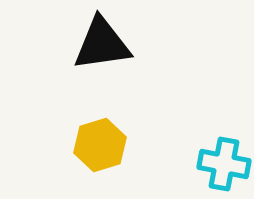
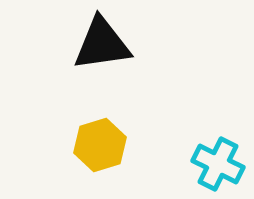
cyan cross: moved 6 px left; rotated 15 degrees clockwise
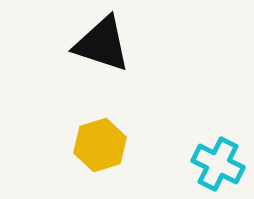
black triangle: rotated 26 degrees clockwise
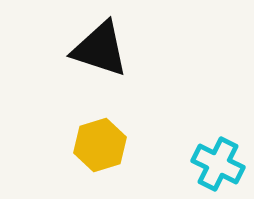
black triangle: moved 2 px left, 5 px down
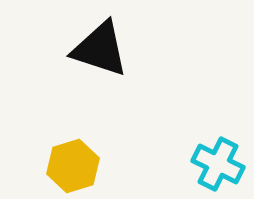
yellow hexagon: moved 27 px left, 21 px down
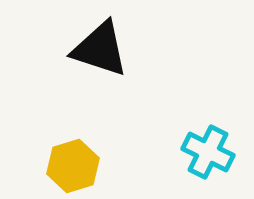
cyan cross: moved 10 px left, 12 px up
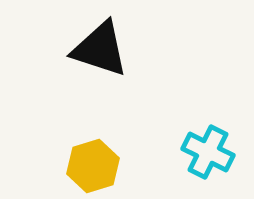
yellow hexagon: moved 20 px right
